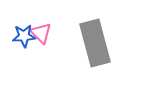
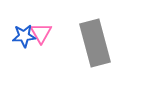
pink triangle: rotated 15 degrees clockwise
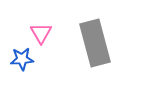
blue star: moved 2 px left, 23 px down
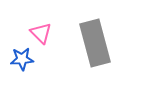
pink triangle: rotated 15 degrees counterclockwise
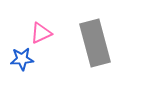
pink triangle: rotated 50 degrees clockwise
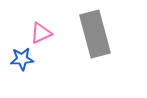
gray rectangle: moved 9 px up
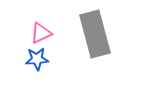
blue star: moved 15 px right
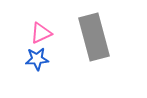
gray rectangle: moved 1 px left, 3 px down
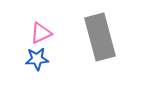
gray rectangle: moved 6 px right
